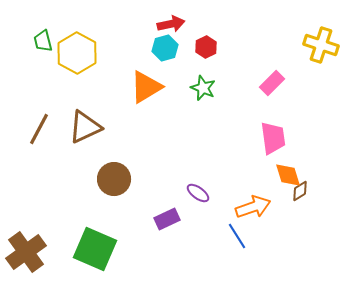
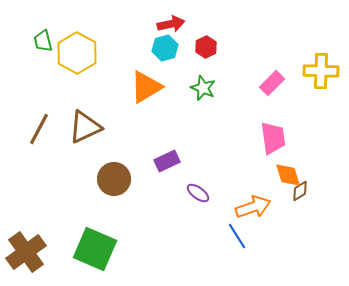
yellow cross: moved 26 px down; rotated 16 degrees counterclockwise
purple rectangle: moved 58 px up
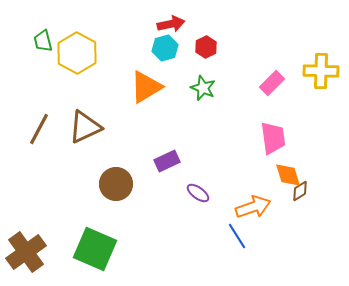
brown circle: moved 2 px right, 5 px down
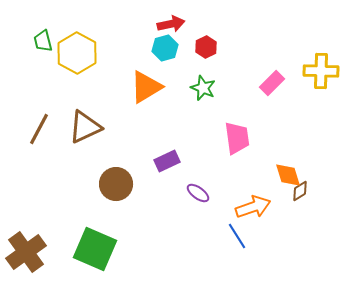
pink trapezoid: moved 36 px left
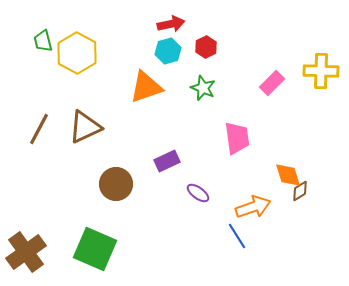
cyan hexagon: moved 3 px right, 3 px down
orange triangle: rotated 12 degrees clockwise
